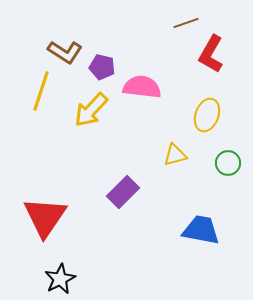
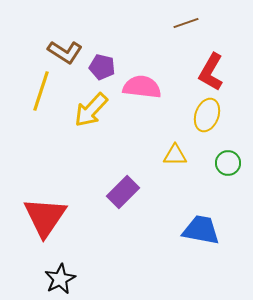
red L-shape: moved 18 px down
yellow triangle: rotated 15 degrees clockwise
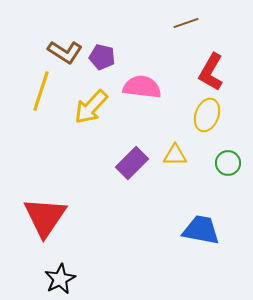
purple pentagon: moved 10 px up
yellow arrow: moved 3 px up
purple rectangle: moved 9 px right, 29 px up
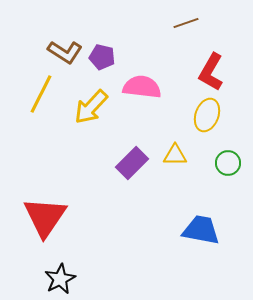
yellow line: moved 3 px down; rotated 9 degrees clockwise
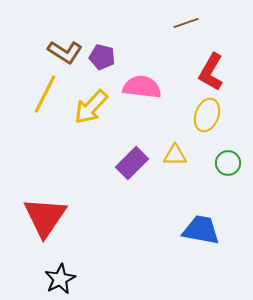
yellow line: moved 4 px right
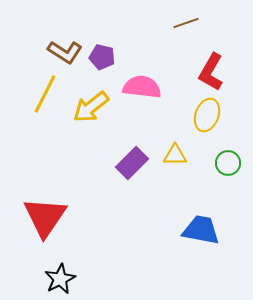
yellow arrow: rotated 9 degrees clockwise
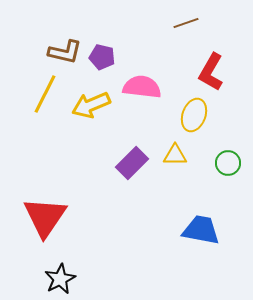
brown L-shape: rotated 20 degrees counterclockwise
yellow arrow: moved 2 px up; rotated 15 degrees clockwise
yellow ellipse: moved 13 px left
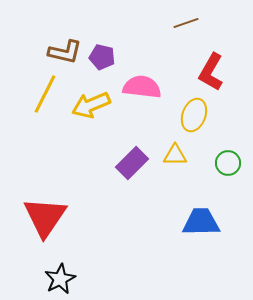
blue trapezoid: moved 8 px up; rotated 12 degrees counterclockwise
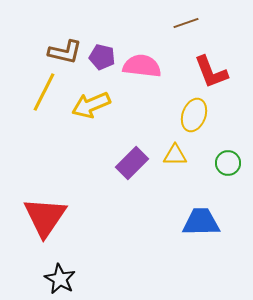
red L-shape: rotated 51 degrees counterclockwise
pink semicircle: moved 21 px up
yellow line: moved 1 px left, 2 px up
black star: rotated 16 degrees counterclockwise
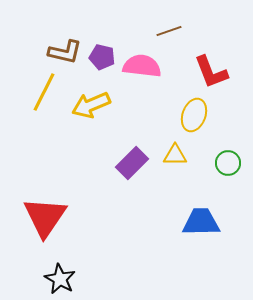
brown line: moved 17 px left, 8 px down
